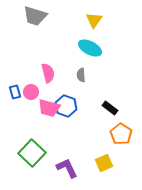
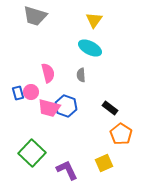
blue rectangle: moved 3 px right, 1 px down
purple L-shape: moved 2 px down
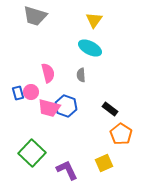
black rectangle: moved 1 px down
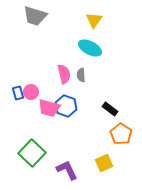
pink semicircle: moved 16 px right, 1 px down
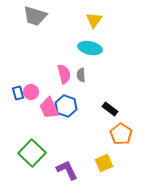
cyan ellipse: rotated 15 degrees counterclockwise
pink trapezoid: rotated 50 degrees clockwise
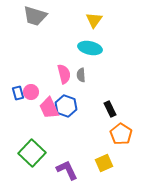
black rectangle: rotated 28 degrees clockwise
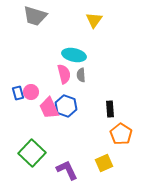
cyan ellipse: moved 16 px left, 7 px down
black rectangle: rotated 21 degrees clockwise
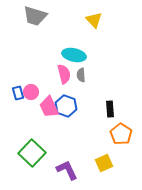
yellow triangle: rotated 18 degrees counterclockwise
pink trapezoid: moved 1 px up
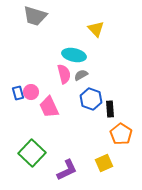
yellow triangle: moved 2 px right, 9 px down
gray semicircle: rotated 64 degrees clockwise
blue hexagon: moved 25 px right, 7 px up
purple L-shape: rotated 90 degrees clockwise
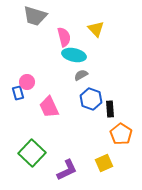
pink semicircle: moved 37 px up
pink circle: moved 4 px left, 10 px up
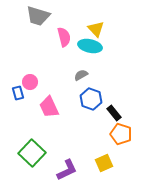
gray trapezoid: moved 3 px right
cyan ellipse: moved 16 px right, 9 px up
pink circle: moved 3 px right
black rectangle: moved 4 px right, 4 px down; rotated 35 degrees counterclockwise
orange pentagon: rotated 15 degrees counterclockwise
